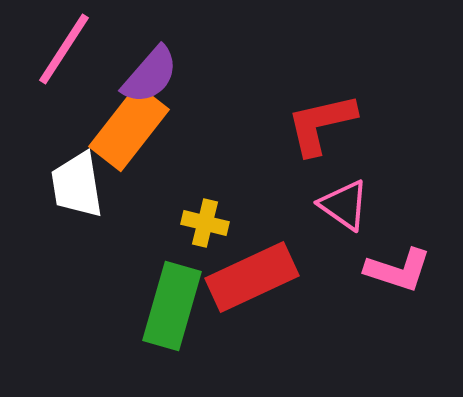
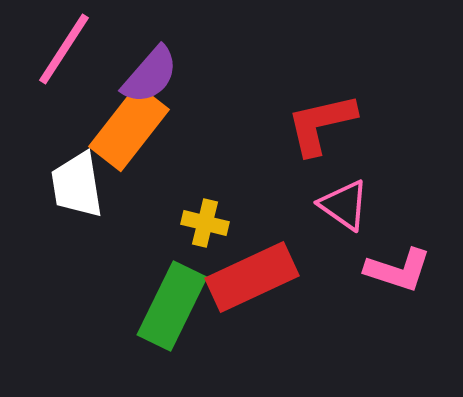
green rectangle: rotated 10 degrees clockwise
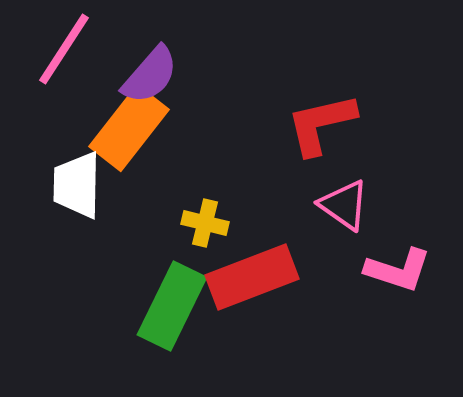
white trapezoid: rotated 10 degrees clockwise
red rectangle: rotated 4 degrees clockwise
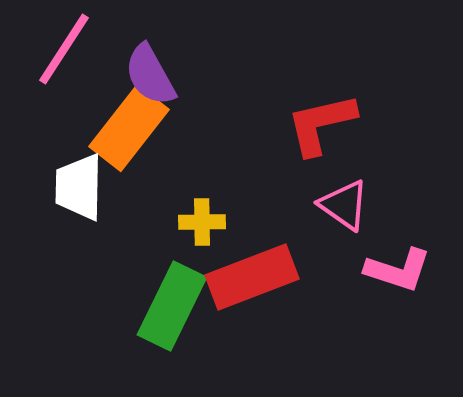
purple semicircle: rotated 110 degrees clockwise
white trapezoid: moved 2 px right, 2 px down
yellow cross: moved 3 px left, 1 px up; rotated 15 degrees counterclockwise
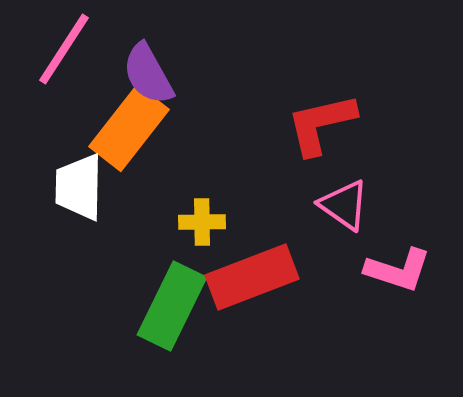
purple semicircle: moved 2 px left, 1 px up
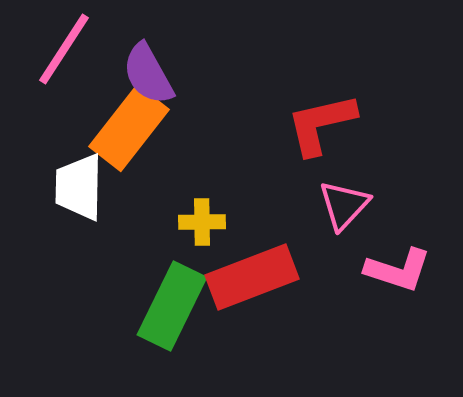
pink triangle: rotated 38 degrees clockwise
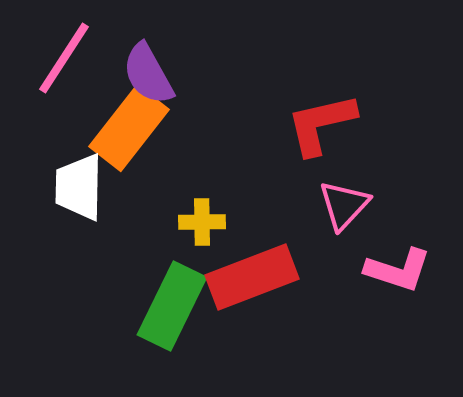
pink line: moved 9 px down
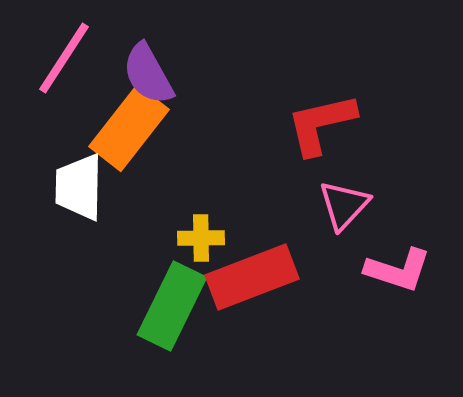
yellow cross: moved 1 px left, 16 px down
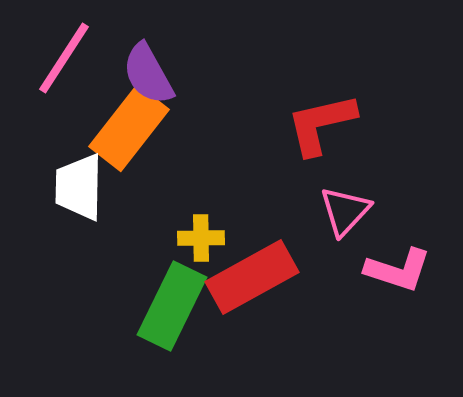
pink triangle: moved 1 px right, 6 px down
red rectangle: rotated 8 degrees counterclockwise
